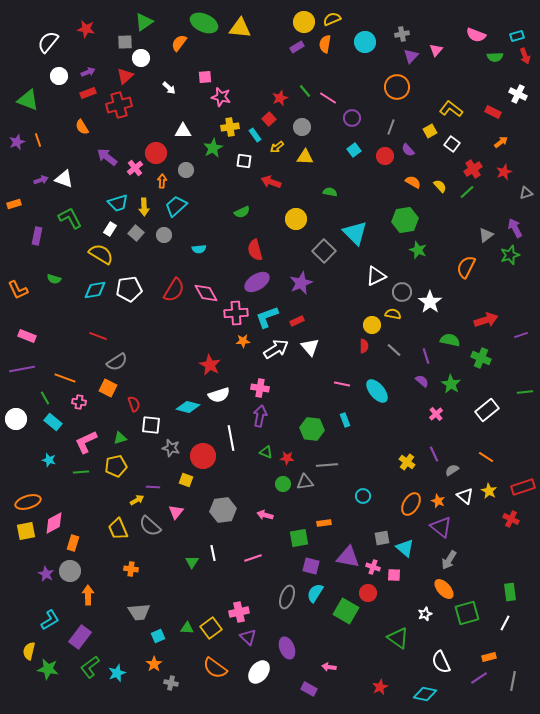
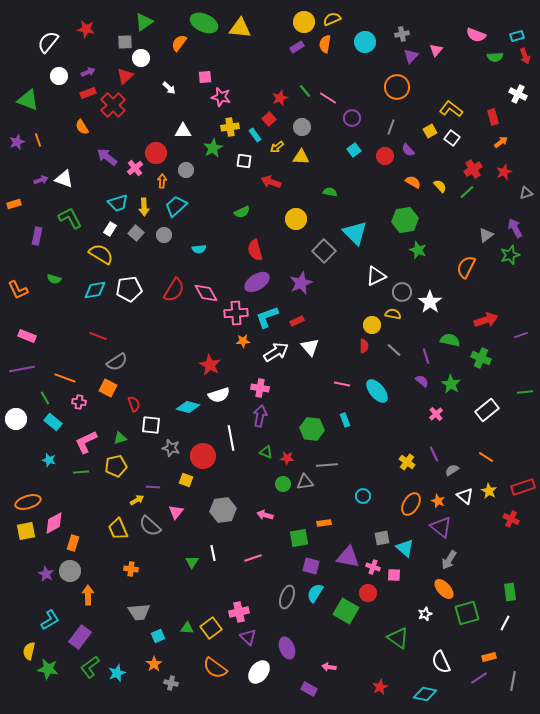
red cross at (119, 105): moved 6 px left; rotated 30 degrees counterclockwise
red rectangle at (493, 112): moved 5 px down; rotated 49 degrees clockwise
white square at (452, 144): moved 6 px up
yellow triangle at (305, 157): moved 4 px left
white arrow at (276, 349): moved 3 px down
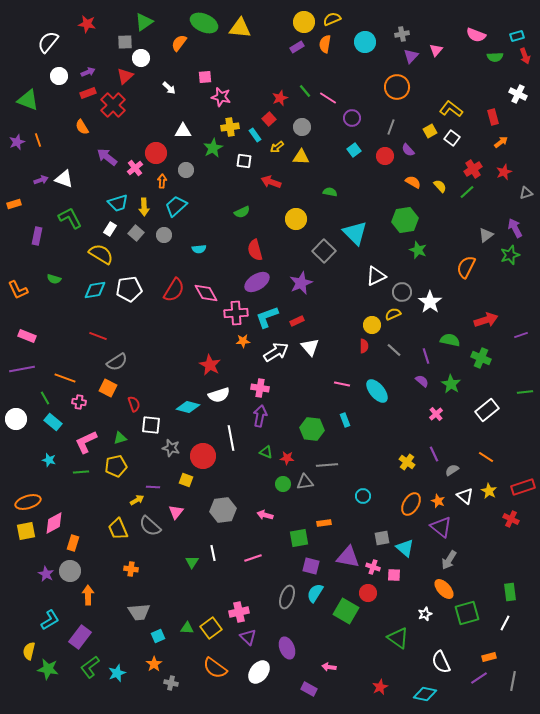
red star at (86, 29): moved 1 px right, 5 px up
yellow semicircle at (393, 314): rotated 35 degrees counterclockwise
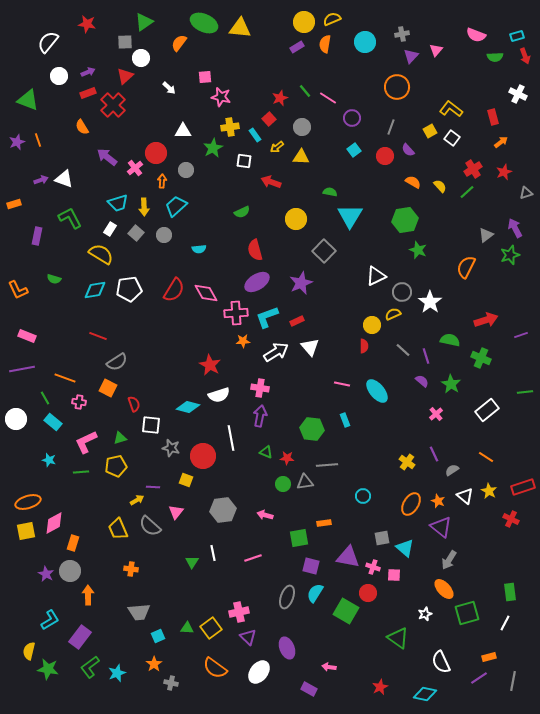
cyan triangle at (355, 233): moved 5 px left, 17 px up; rotated 16 degrees clockwise
gray line at (394, 350): moved 9 px right
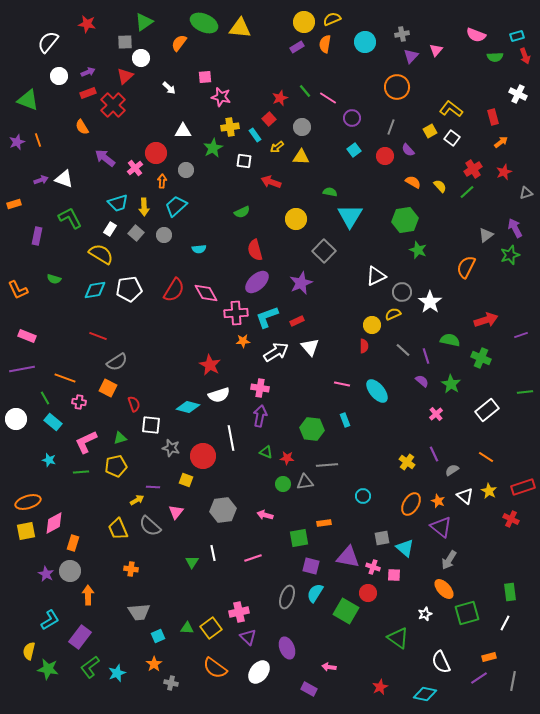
purple arrow at (107, 157): moved 2 px left, 1 px down
purple ellipse at (257, 282): rotated 10 degrees counterclockwise
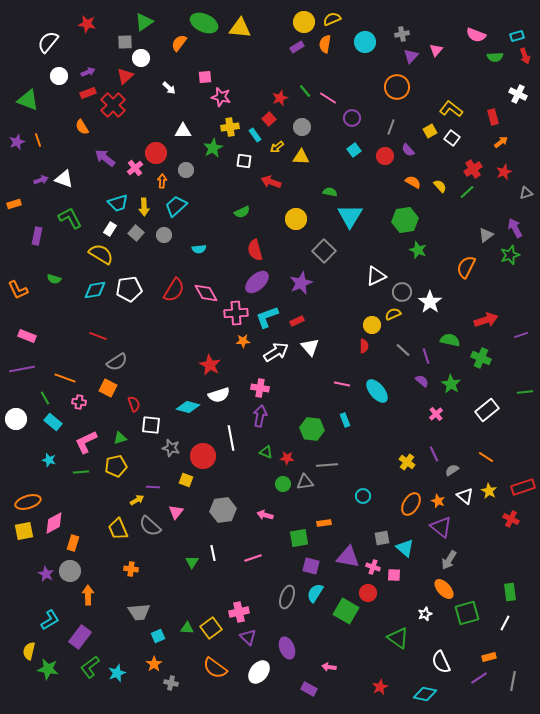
yellow square at (26, 531): moved 2 px left
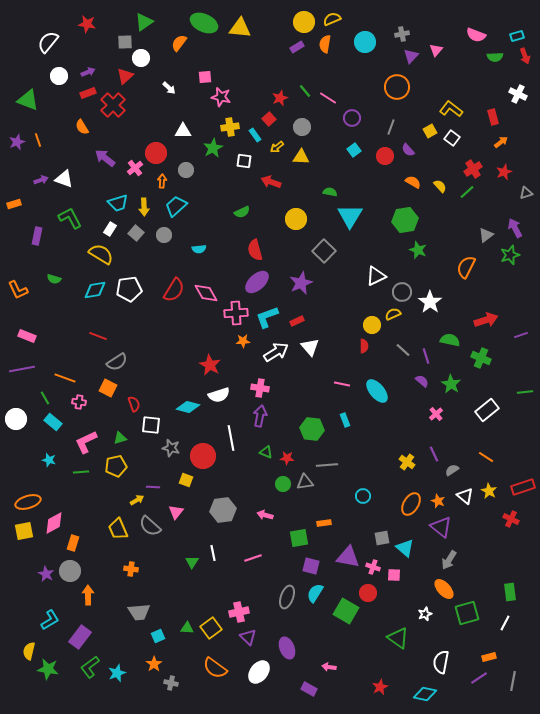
white semicircle at (441, 662): rotated 35 degrees clockwise
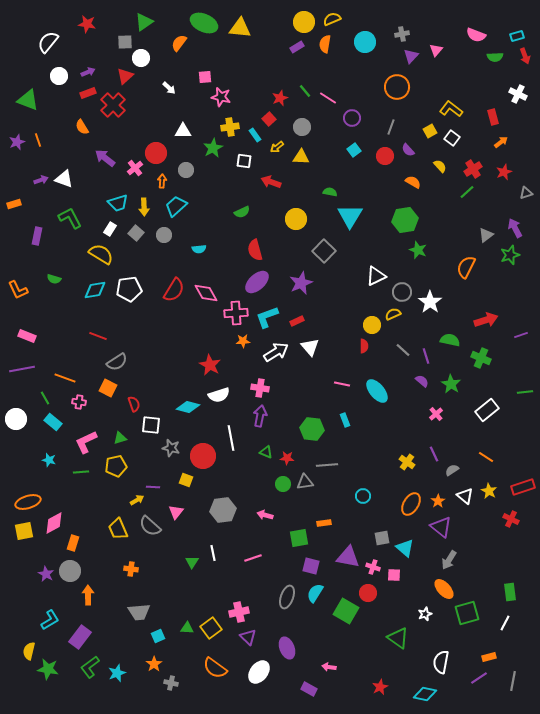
yellow semicircle at (440, 186): moved 20 px up
orange star at (438, 501): rotated 16 degrees clockwise
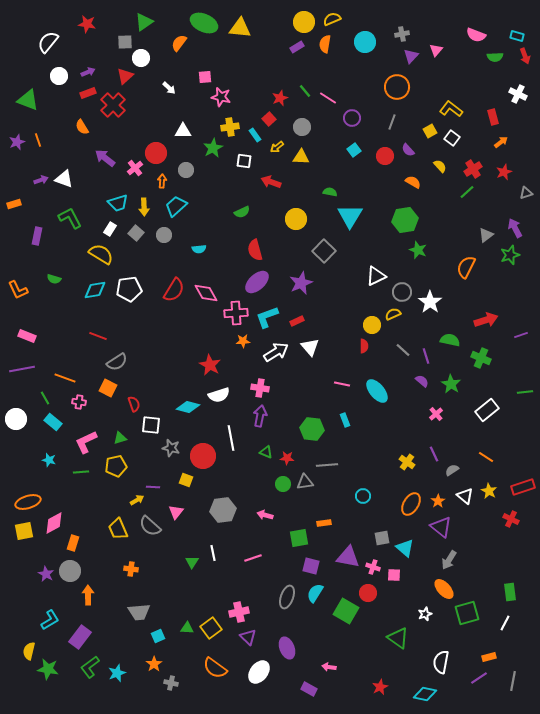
cyan rectangle at (517, 36): rotated 32 degrees clockwise
gray line at (391, 127): moved 1 px right, 5 px up
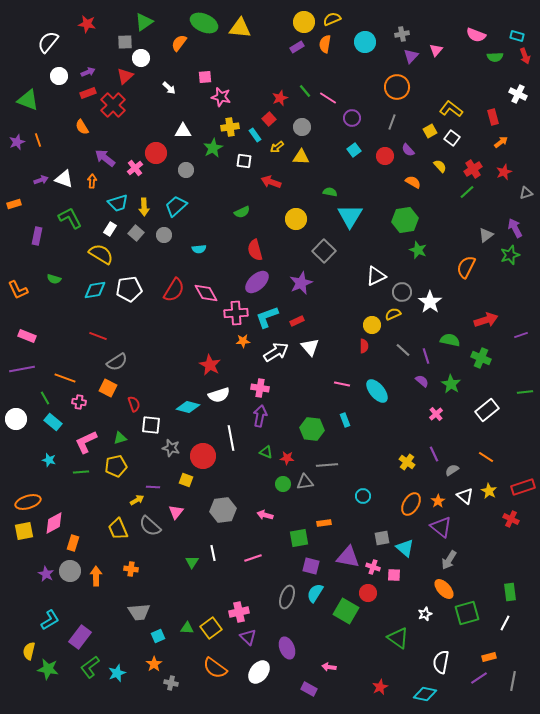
orange arrow at (162, 181): moved 70 px left
orange arrow at (88, 595): moved 8 px right, 19 px up
